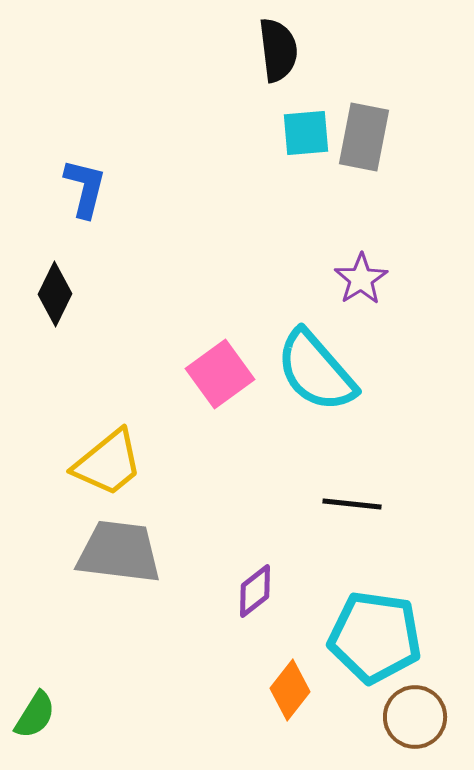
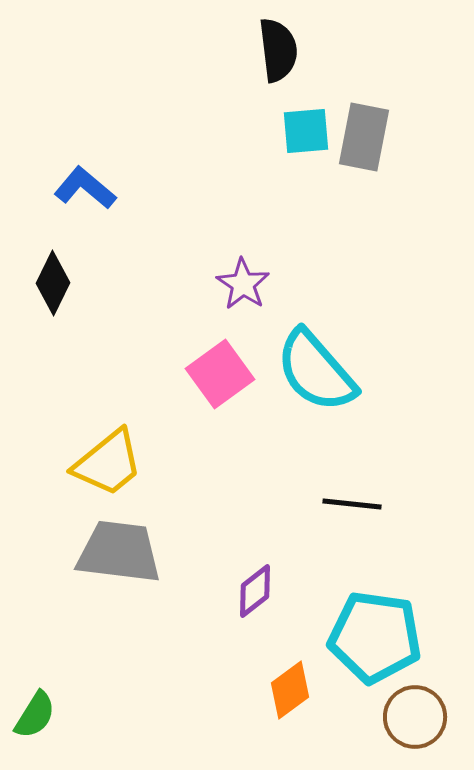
cyan square: moved 2 px up
blue L-shape: rotated 64 degrees counterclockwise
purple star: moved 118 px left, 5 px down; rotated 6 degrees counterclockwise
black diamond: moved 2 px left, 11 px up
orange diamond: rotated 16 degrees clockwise
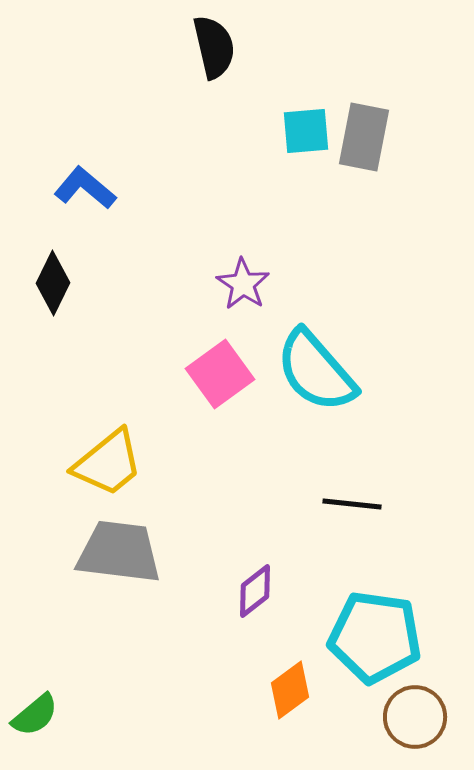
black semicircle: moved 64 px left, 3 px up; rotated 6 degrees counterclockwise
green semicircle: rotated 18 degrees clockwise
